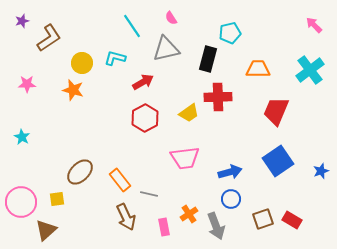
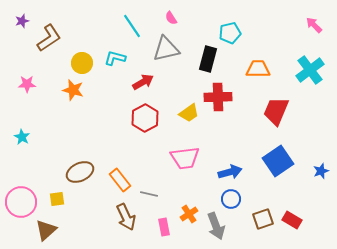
brown ellipse: rotated 20 degrees clockwise
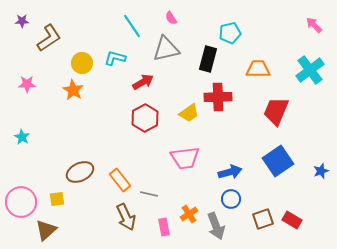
purple star: rotated 16 degrees clockwise
orange star: rotated 15 degrees clockwise
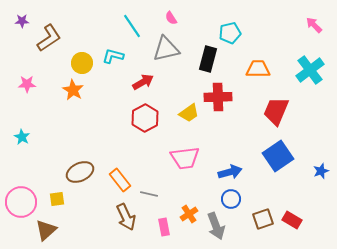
cyan L-shape: moved 2 px left, 2 px up
blue square: moved 5 px up
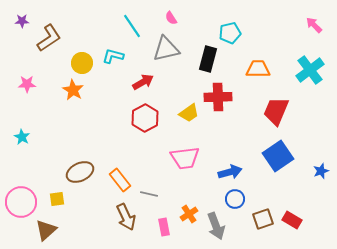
blue circle: moved 4 px right
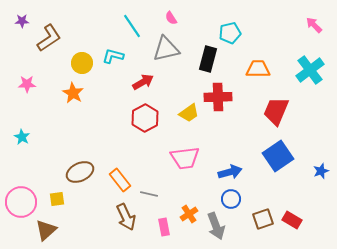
orange star: moved 3 px down
blue circle: moved 4 px left
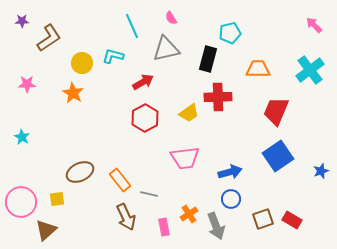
cyan line: rotated 10 degrees clockwise
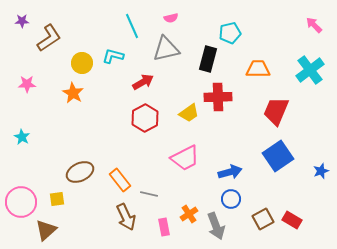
pink semicircle: rotated 72 degrees counterclockwise
pink trapezoid: rotated 20 degrees counterclockwise
brown square: rotated 10 degrees counterclockwise
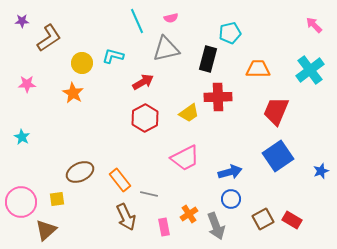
cyan line: moved 5 px right, 5 px up
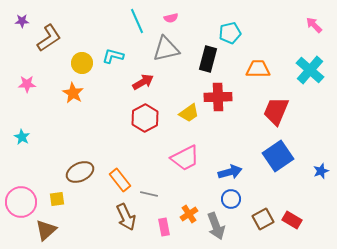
cyan cross: rotated 12 degrees counterclockwise
